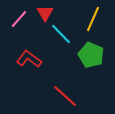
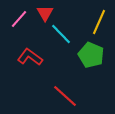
yellow line: moved 6 px right, 3 px down
red L-shape: moved 1 px right, 2 px up
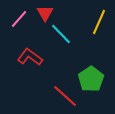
green pentagon: moved 24 px down; rotated 15 degrees clockwise
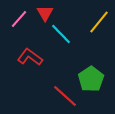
yellow line: rotated 15 degrees clockwise
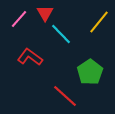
green pentagon: moved 1 px left, 7 px up
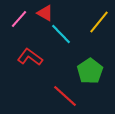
red triangle: rotated 30 degrees counterclockwise
green pentagon: moved 1 px up
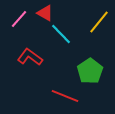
red line: rotated 20 degrees counterclockwise
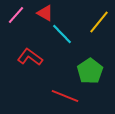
pink line: moved 3 px left, 4 px up
cyan line: moved 1 px right
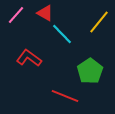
red L-shape: moved 1 px left, 1 px down
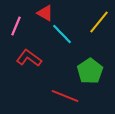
pink line: moved 11 px down; rotated 18 degrees counterclockwise
